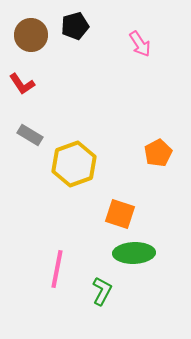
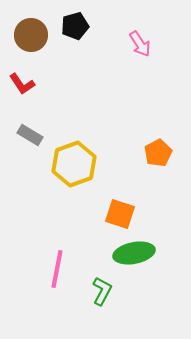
green ellipse: rotated 9 degrees counterclockwise
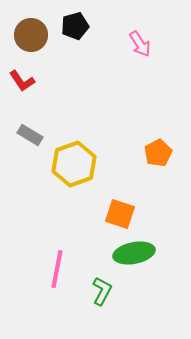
red L-shape: moved 3 px up
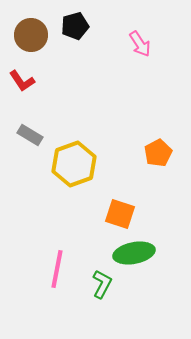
green L-shape: moved 7 px up
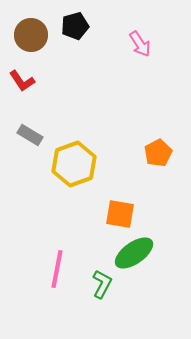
orange square: rotated 8 degrees counterclockwise
green ellipse: rotated 24 degrees counterclockwise
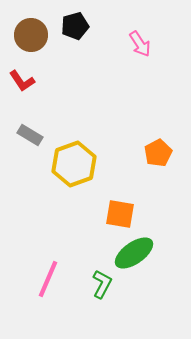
pink line: moved 9 px left, 10 px down; rotated 12 degrees clockwise
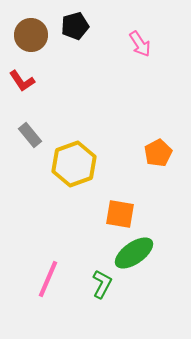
gray rectangle: rotated 20 degrees clockwise
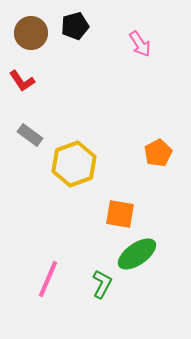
brown circle: moved 2 px up
gray rectangle: rotated 15 degrees counterclockwise
green ellipse: moved 3 px right, 1 px down
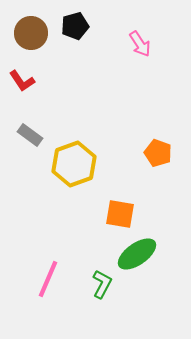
orange pentagon: rotated 24 degrees counterclockwise
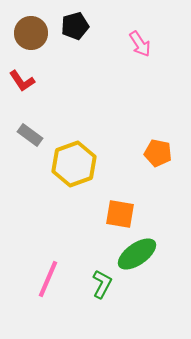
orange pentagon: rotated 8 degrees counterclockwise
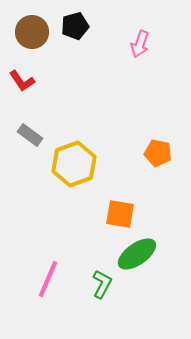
brown circle: moved 1 px right, 1 px up
pink arrow: rotated 52 degrees clockwise
